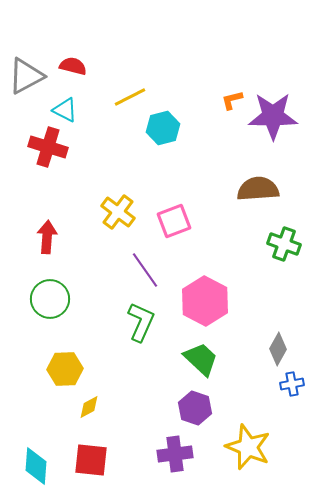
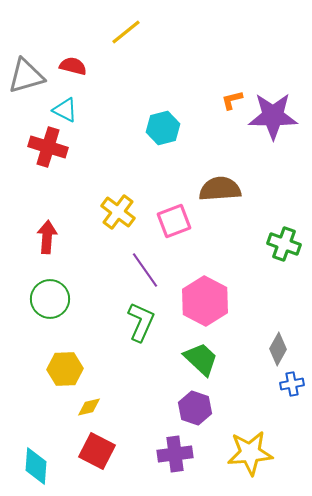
gray triangle: rotated 12 degrees clockwise
yellow line: moved 4 px left, 65 px up; rotated 12 degrees counterclockwise
brown semicircle: moved 38 px left
yellow diamond: rotated 15 degrees clockwise
yellow star: moved 2 px right, 6 px down; rotated 27 degrees counterclockwise
red square: moved 6 px right, 9 px up; rotated 21 degrees clockwise
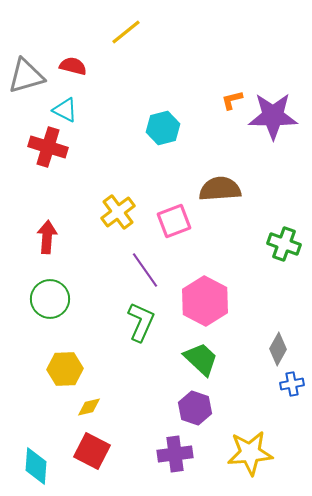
yellow cross: rotated 16 degrees clockwise
red square: moved 5 px left
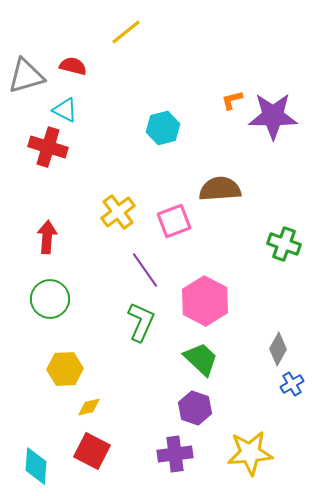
blue cross: rotated 20 degrees counterclockwise
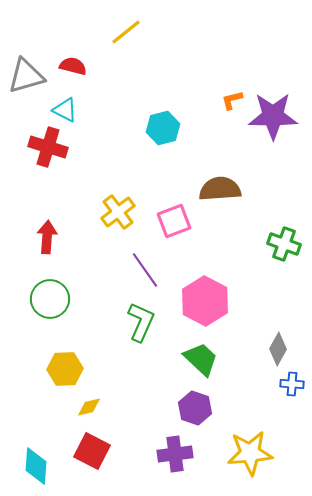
blue cross: rotated 35 degrees clockwise
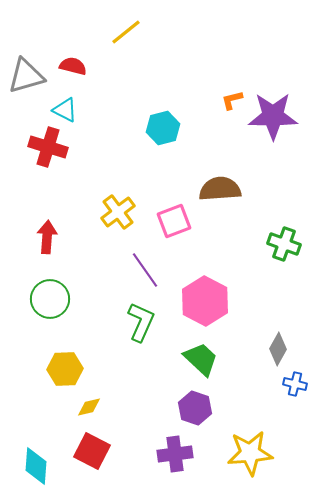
blue cross: moved 3 px right; rotated 10 degrees clockwise
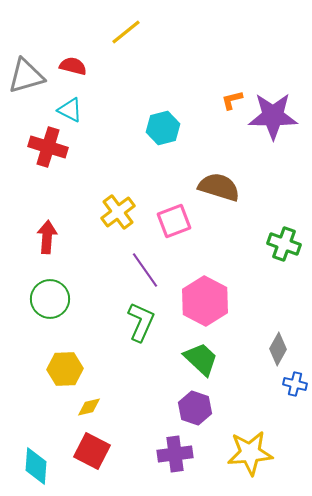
cyan triangle: moved 5 px right
brown semicircle: moved 1 px left, 2 px up; rotated 21 degrees clockwise
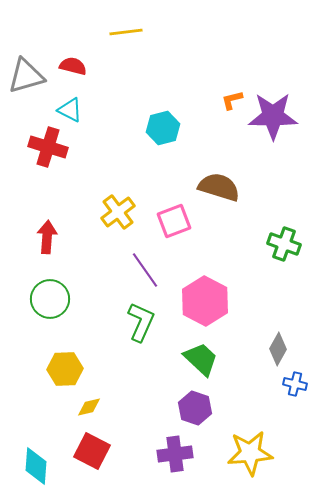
yellow line: rotated 32 degrees clockwise
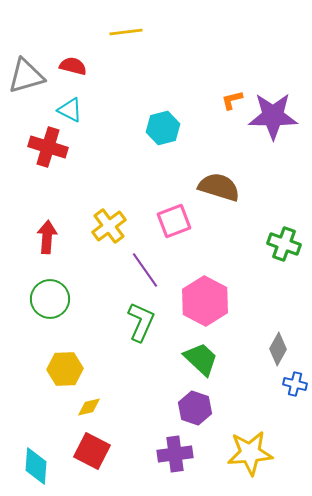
yellow cross: moved 9 px left, 14 px down
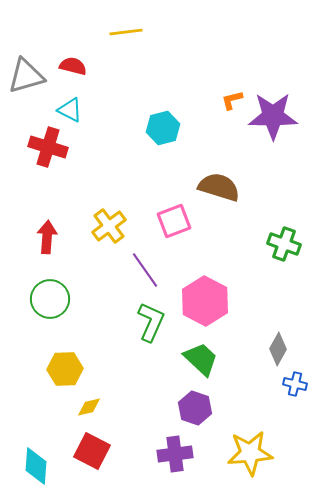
green L-shape: moved 10 px right
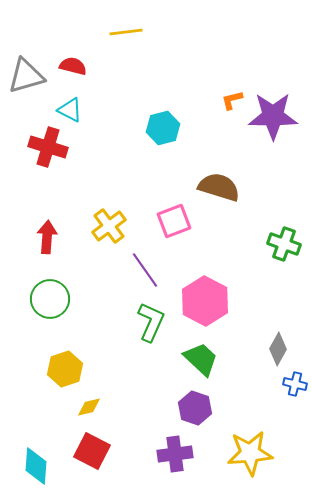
yellow hexagon: rotated 16 degrees counterclockwise
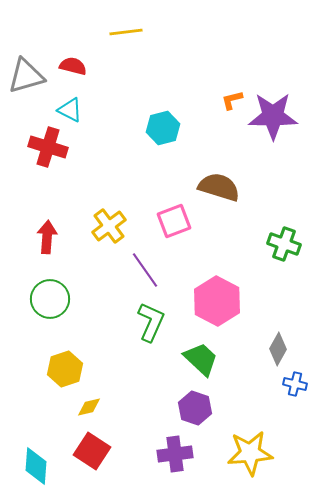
pink hexagon: moved 12 px right
red square: rotated 6 degrees clockwise
